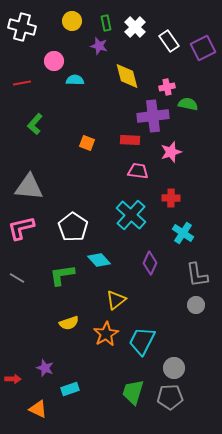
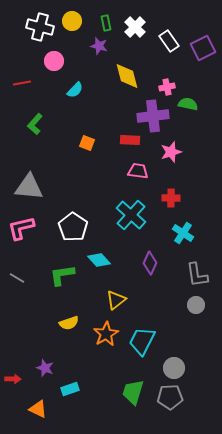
white cross at (22, 27): moved 18 px right
cyan semicircle at (75, 80): moved 10 px down; rotated 132 degrees clockwise
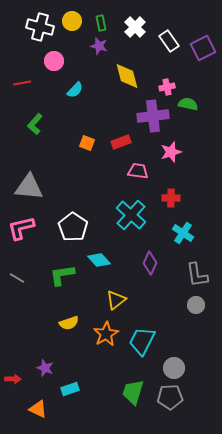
green rectangle at (106, 23): moved 5 px left
red rectangle at (130, 140): moved 9 px left, 2 px down; rotated 24 degrees counterclockwise
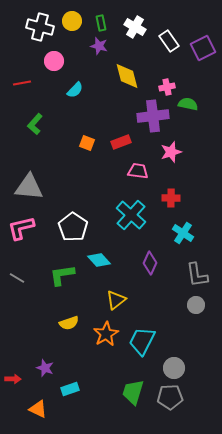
white cross at (135, 27): rotated 15 degrees counterclockwise
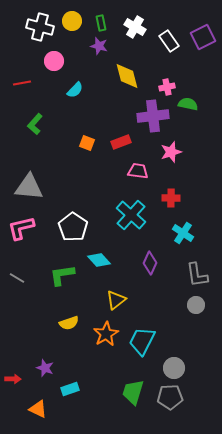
purple square at (203, 48): moved 11 px up
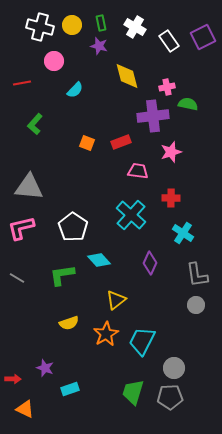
yellow circle at (72, 21): moved 4 px down
orange triangle at (38, 409): moved 13 px left
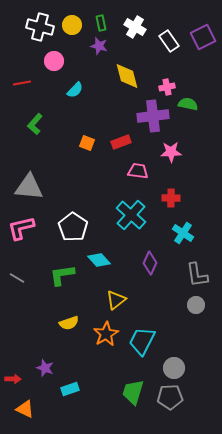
pink star at (171, 152): rotated 15 degrees clockwise
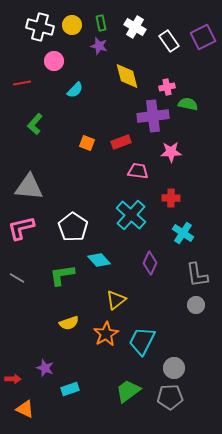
green trapezoid at (133, 392): moved 5 px left, 1 px up; rotated 36 degrees clockwise
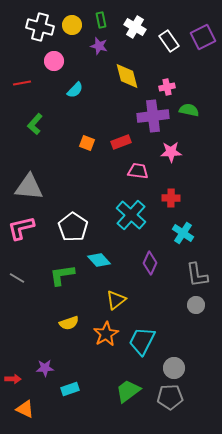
green rectangle at (101, 23): moved 3 px up
green semicircle at (188, 104): moved 1 px right, 6 px down
purple star at (45, 368): rotated 24 degrees counterclockwise
